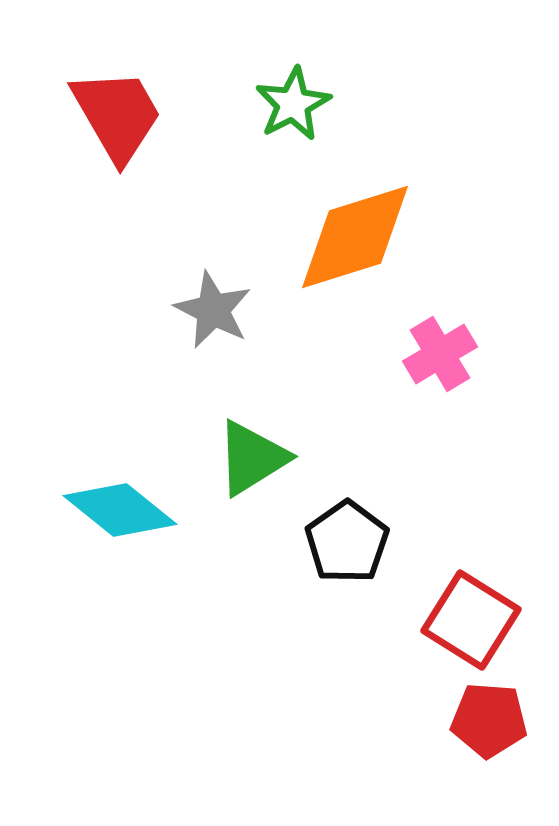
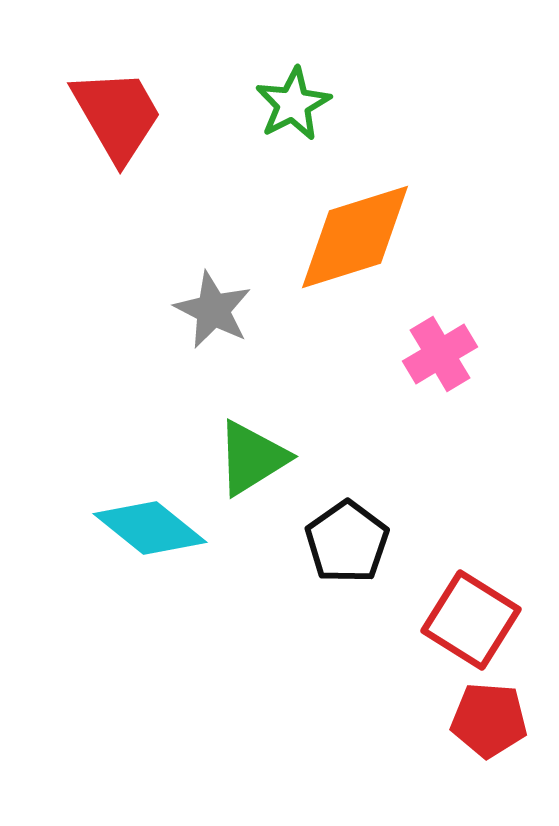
cyan diamond: moved 30 px right, 18 px down
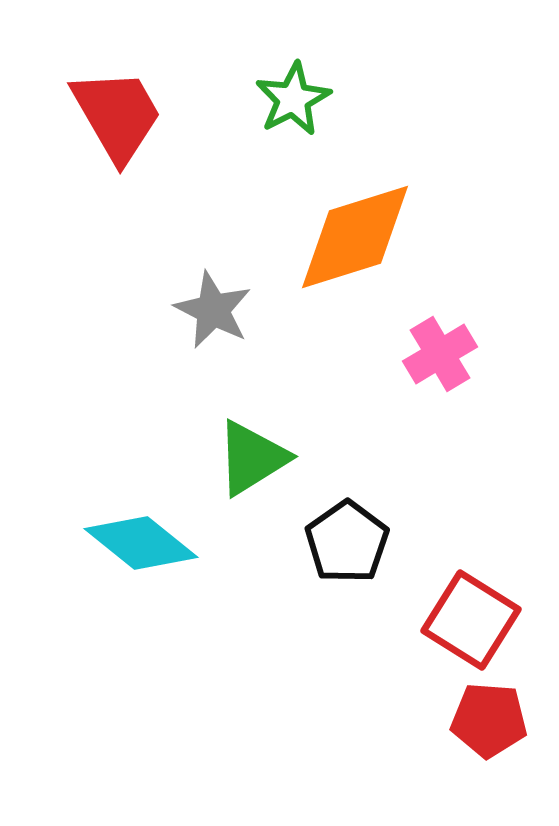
green star: moved 5 px up
cyan diamond: moved 9 px left, 15 px down
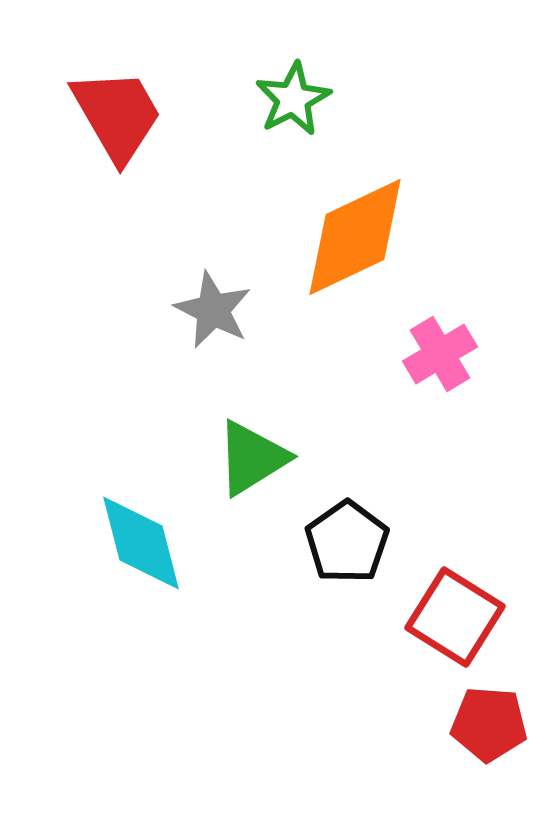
orange diamond: rotated 8 degrees counterclockwise
cyan diamond: rotated 37 degrees clockwise
red square: moved 16 px left, 3 px up
red pentagon: moved 4 px down
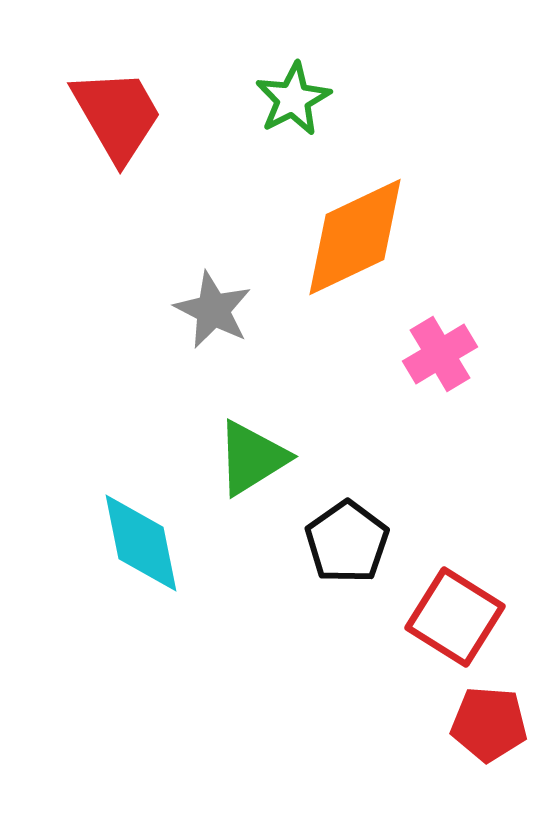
cyan diamond: rotated 3 degrees clockwise
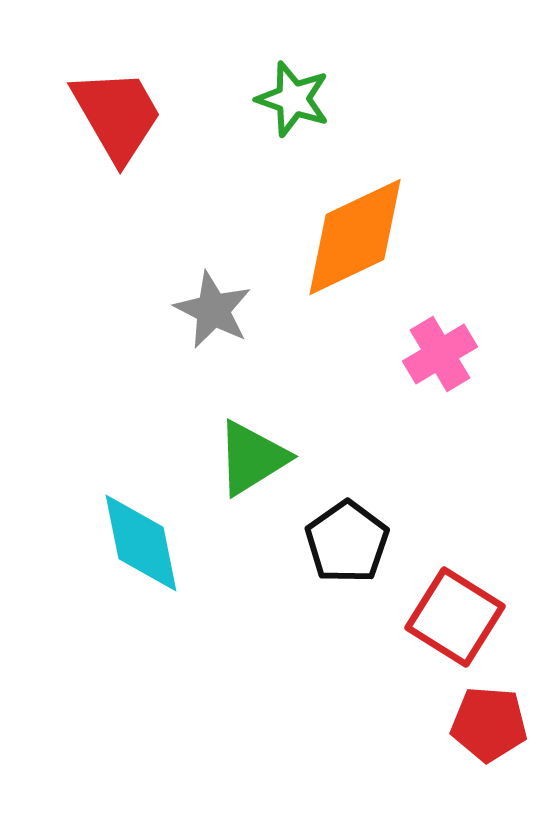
green star: rotated 26 degrees counterclockwise
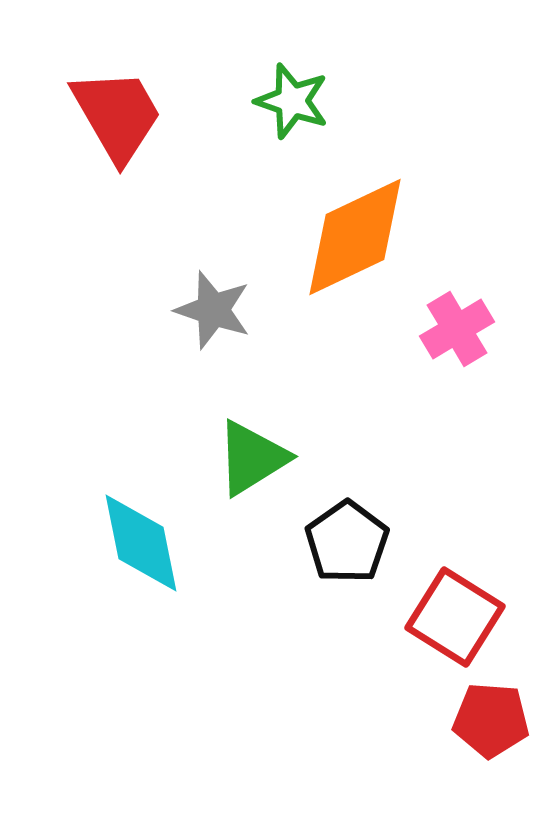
green star: moved 1 px left, 2 px down
gray star: rotated 8 degrees counterclockwise
pink cross: moved 17 px right, 25 px up
red pentagon: moved 2 px right, 4 px up
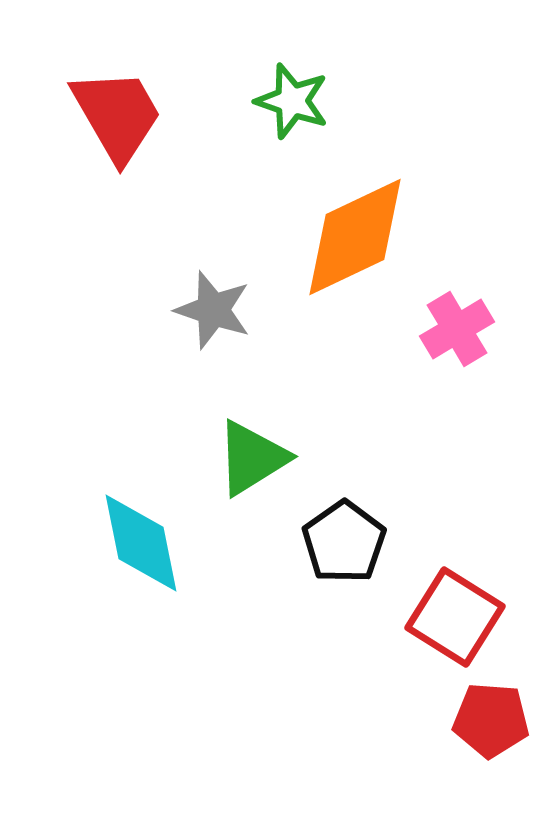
black pentagon: moved 3 px left
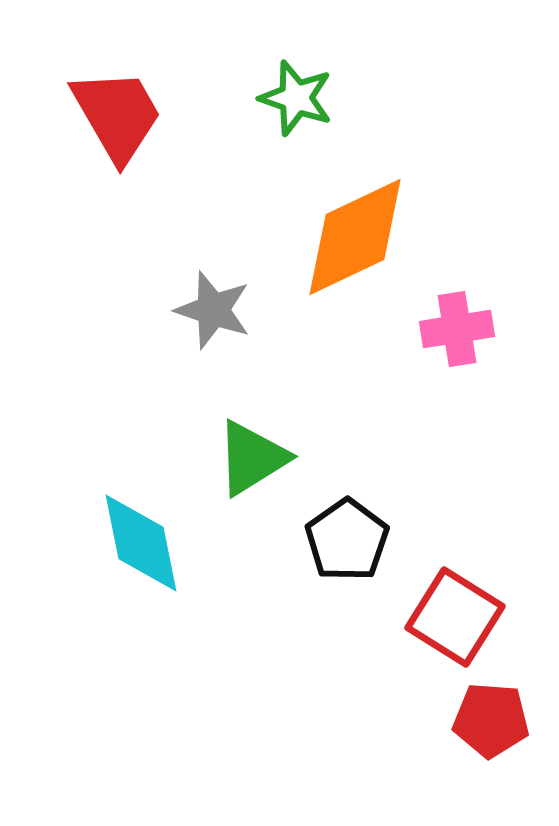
green star: moved 4 px right, 3 px up
pink cross: rotated 22 degrees clockwise
black pentagon: moved 3 px right, 2 px up
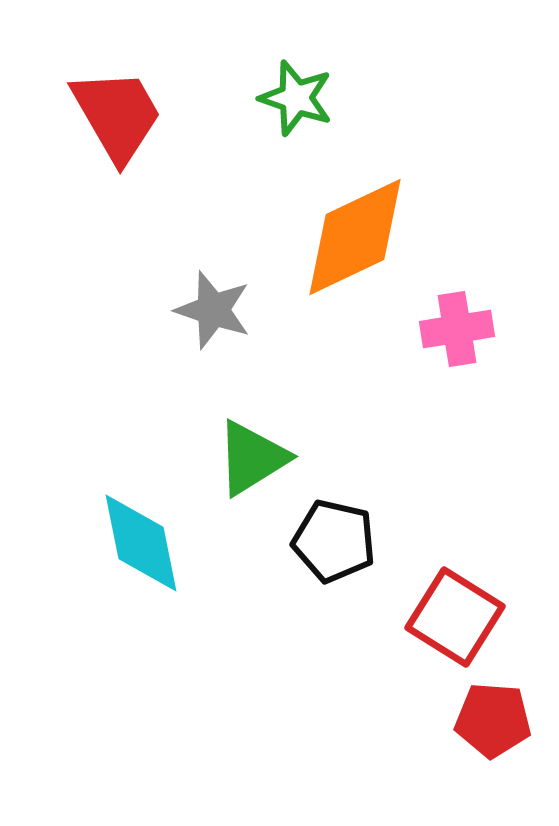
black pentagon: moved 13 px left, 1 px down; rotated 24 degrees counterclockwise
red pentagon: moved 2 px right
